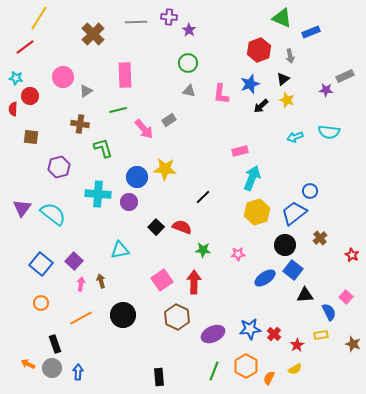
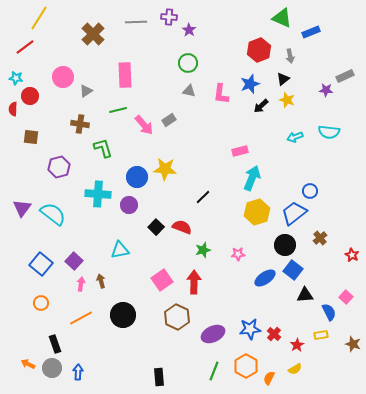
pink arrow at (144, 129): moved 4 px up
purple circle at (129, 202): moved 3 px down
green star at (203, 250): rotated 21 degrees counterclockwise
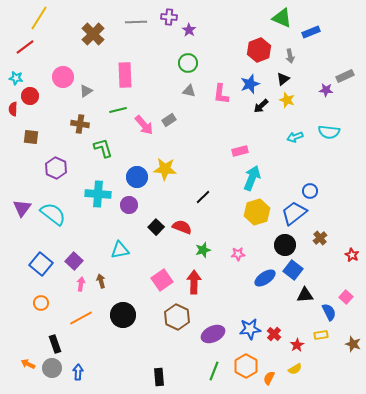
purple hexagon at (59, 167): moved 3 px left, 1 px down; rotated 20 degrees counterclockwise
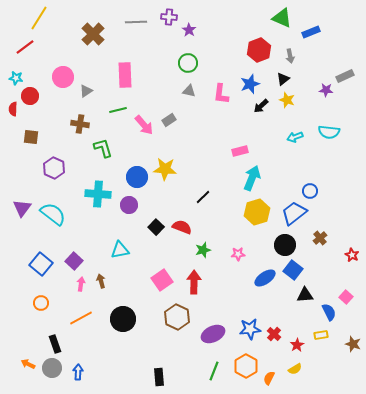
purple hexagon at (56, 168): moved 2 px left
black circle at (123, 315): moved 4 px down
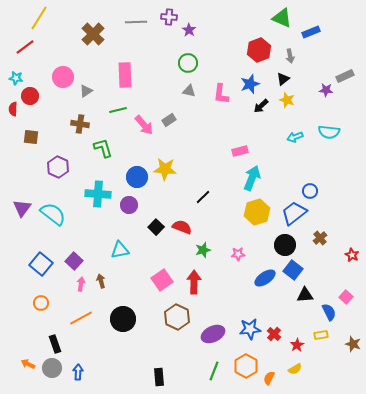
purple hexagon at (54, 168): moved 4 px right, 1 px up
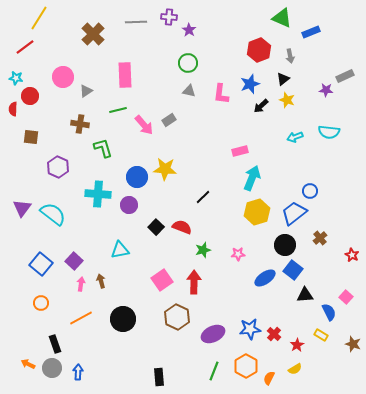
yellow rectangle at (321, 335): rotated 40 degrees clockwise
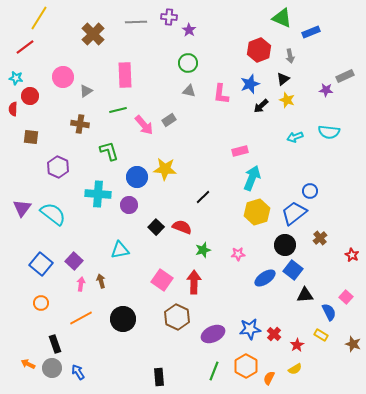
green L-shape at (103, 148): moved 6 px right, 3 px down
pink square at (162, 280): rotated 20 degrees counterclockwise
blue arrow at (78, 372): rotated 35 degrees counterclockwise
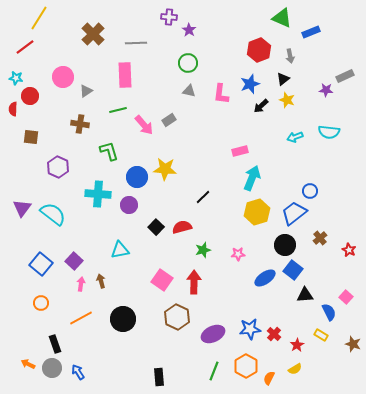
gray line at (136, 22): moved 21 px down
red semicircle at (182, 227): rotated 36 degrees counterclockwise
red star at (352, 255): moved 3 px left, 5 px up
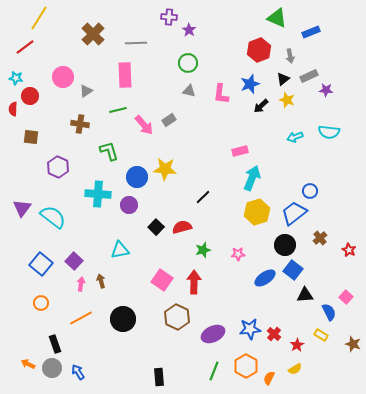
green triangle at (282, 18): moved 5 px left
gray rectangle at (345, 76): moved 36 px left
cyan semicircle at (53, 214): moved 3 px down
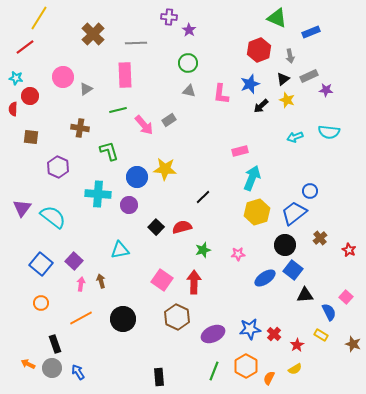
gray triangle at (86, 91): moved 2 px up
brown cross at (80, 124): moved 4 px down
